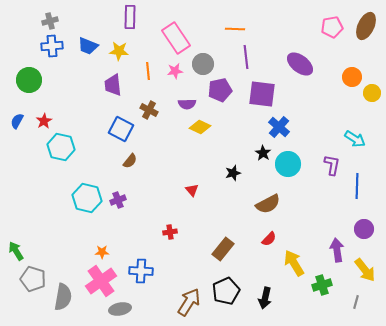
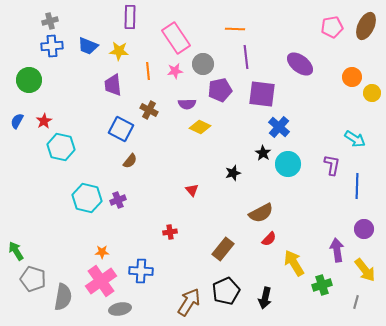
brown semicircle at (268, 204): moved 7 px left, 9 px down
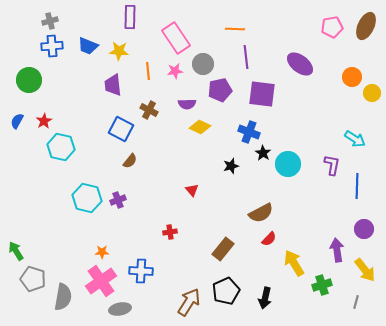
blue cross at (279, 127): moved 30 px left, 5 px down; rotated 20 degrees counterclockwise
black star at (233, 173): moved 2 px left, 7 px up
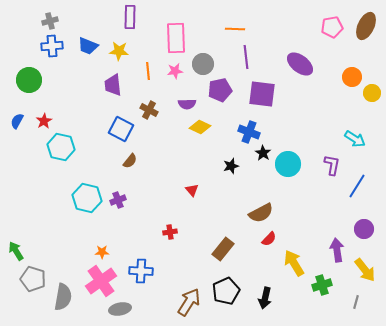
pink rectangle at (176, 38): rotated 32 degrees clockwise
blue line at (357, 186): rotated 30 degrees clockwise
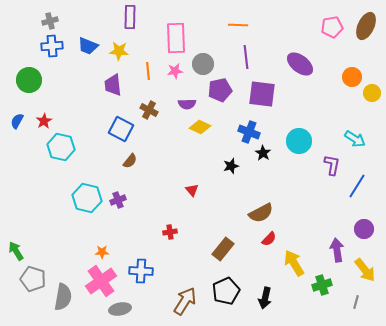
orange line at (235, 29): moved 3 px right, 4 px up
cyan circle at (288, 164): moved 11 px right, 23 px up
brown arrow at (189, 302): moved 4 px left, 1 px up
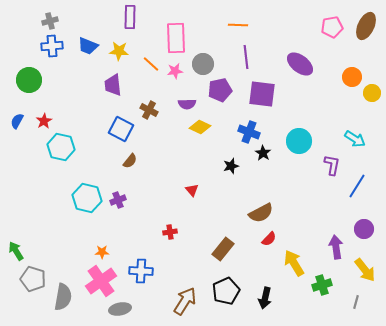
orange line at (148, 71): moved 3 px right, 7 px up; rotated 42 degrees counterclockwise
purple arrow at (337, 250): moved 1 px left, 3 px up
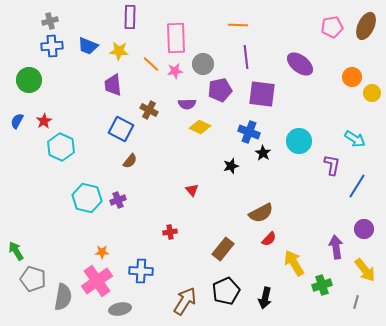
cyan hexagon at (61, 147): rotated 12 degrees clockwise
pink cross at (101, 281): moved 4 px left
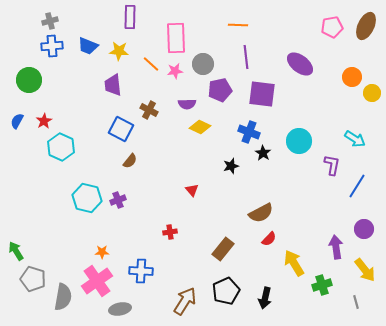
gray line at (356, 302): rotated 32 degrees counterclockwise
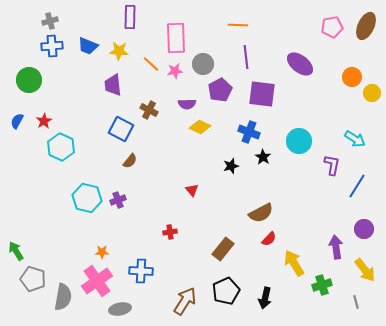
purple pentagon at (220, 90): rotated 15 degrees counterclockwise
black star at (263, 153): moved 4 px down
